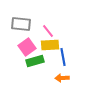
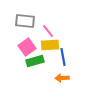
gray rectangle: moved 4 px right, 3 px up
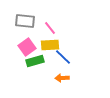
pink line: moved 2 px right, 3 px up
blue line: rotated 36 degrees counterclockwise
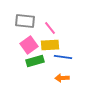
pink square: moved 2 px right, 2 px up
blue line: rotated 36 degrees counterclockwise
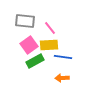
yellow rectangle: moved 1 px left
green rectangle: rotated 12 degrees counterclockwise
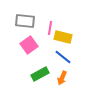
pink line: rotated 48 degrees clockwise
yellow rectangle: moved 14 px right, 8 px up; rotated 18 degrees clockwise
blue line: rotated 30 degrees clockwise
green rectangle: moved 5 px right, 13 px down
orange arrow: rotated 64 degrees counterclockwise
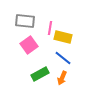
blue line: moved 1 px down
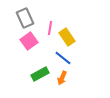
gray rectangle: moved 3 px up; rotated 60 degrees clockwise
yellow rectangle: moved 4 px right; rotated 42 degrees clockwise
pink square: moved 4 px up
